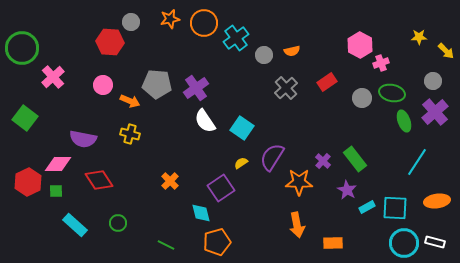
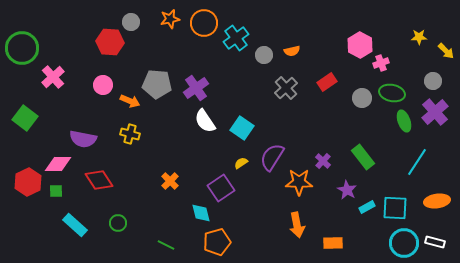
green rectangle at (355, 159): moved 8 px right, 2 px up
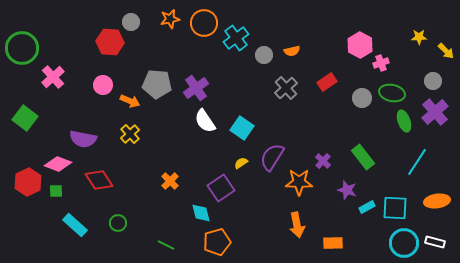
yellow cross at (130, 134): rotated 30 degrees clockwise
pink diamond at (58, 164): rotated 20 degrees clockwise
purple star at (347, 190): rotated 12 degrees counterclockwise
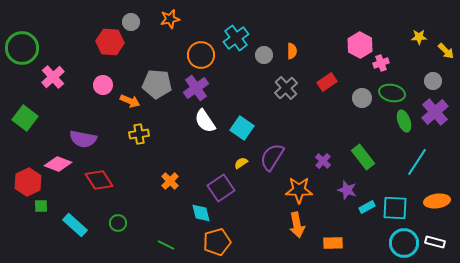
orange circle at (204, 23): moved 3 px left, 32 px down
orange semicircle at (292, 51): rotated 77 degrees counterclockwise
yellow cross at (130, 134): moved 9 px right; rotated 36 degrees clockwise
orange star at (299, 182): moved 8 px down
green square at (56, 191): moved 15 px left, 15 px down
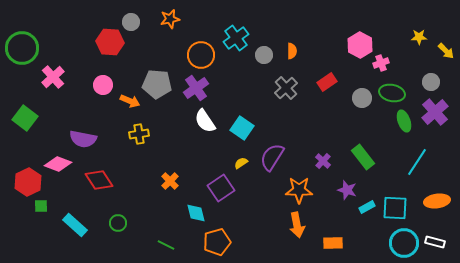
gray circle at (433, 81): moved 2 px left, 1 px down
cyan diamond at (201, 213): moved 5 px left
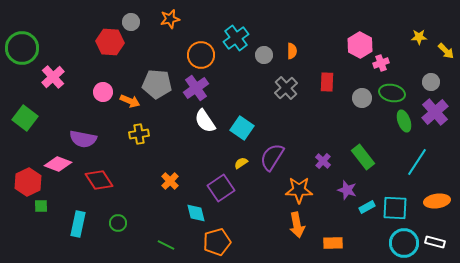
red rectangle at (327, 82): rotated 54 degrees counterclockwise
pink circle at (103, 85): moved 7 px down
cyan rectangle at (75, 225): moved 3 px right, 1 px up; rotated 60 degrees clockwise
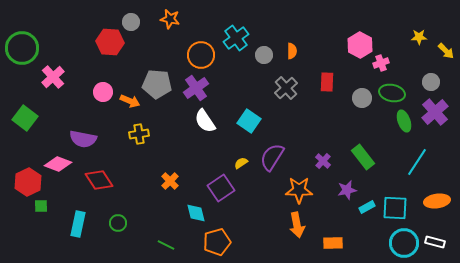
orange star at (170, 19): rotated 24 degrees clockwise
cyan square at (242, 128): moved 7 px right, 7 px up
purple star at (347, 190): rotated 30 degrees counterclockwise
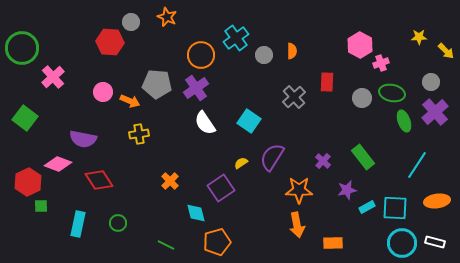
orange star at (170, 19): moved 3 px left, 2 px up; rotated 12 degrees clockwise
gray cross at (286, 88): moved 8 px right, 9 px down
white semicircle at (205, 121): moved 2 px down
cyan line at (417, 162): moved 3 px down
cyan circle at (404, 243): moved 2 px left
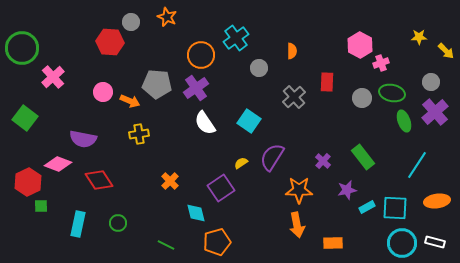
gray circle at (264, 55): moved 5 px left, 13 px down
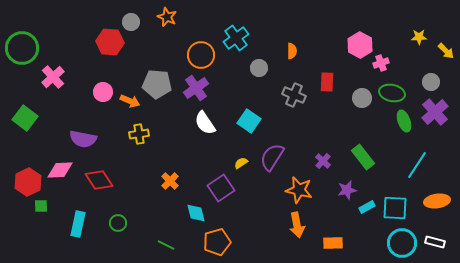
gray cross at (294, 97): moved 2 px up; rotated 25 degrees counterclockwise
pink diamond at (58, 164): moved 2 px right, 6 px down; rotated 24 degrees counterclockwise
orange star at (299, 190): rotated 12 degrees clockwise
